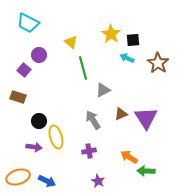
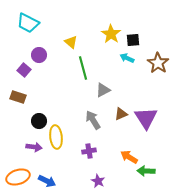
yellow ellipse: rotated 10 degrees clockwise
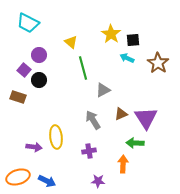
black circle: moved 41 px up
orange arrow: moved 6 px left, 7 px down; rotated 60 degrees clockwise
green arrow: moved 11 px left, 28 px up
purple star: rotated 24 degrees counterclockwise
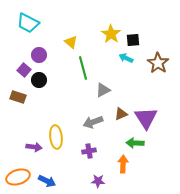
cyan arrow: moved 1 px left
gray arrow: moved 2 px down; rotated 78 degrees counterclockwise
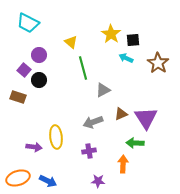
orange ellipse: moved 1 px down
blue arrow: moved 1 px right
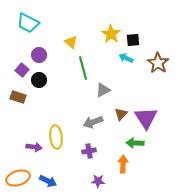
purple square: moved 2 px left
brown triangle: rotated 24 degrees counterclockwise
